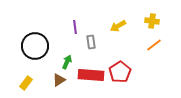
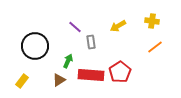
purple line: rotated 40 degrees counterclockwise
orange line: moved 1 px right, 2 px down
green arrow: moved 1 px right, 1 px up
yellow rectangle: moved 4 px left, 2 px up
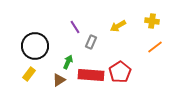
purple line: rotated 16 degrees clockwise
gray rectangle: rotated 32 degrees clockwise
green arrow: moved 1 px down
yellow rectangle: moved 7 px right, 7 px up
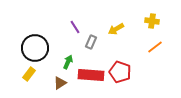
yellow arrow: moved 2 px left, 3 px down
black circle: moved 2 px down
red pentagon: rotated 20 degrees counterclockwise
brown triangle: moved 1 px right, 3 px down
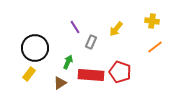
yellow arrow: rotated 21 degrees counterclockwise
